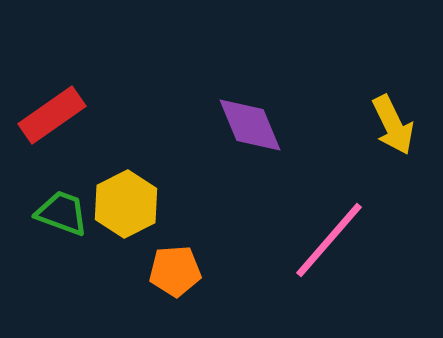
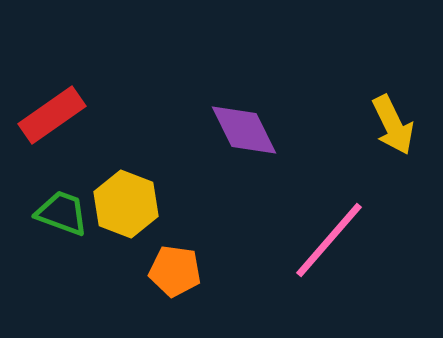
purple diamond: moved 6 px left, 5 px down; rotated 4 degrees counterclockwise
yellow hexagon: rotated 12 degrees counterclockwise
orange pentagon: rotated 12 degrees clockwise
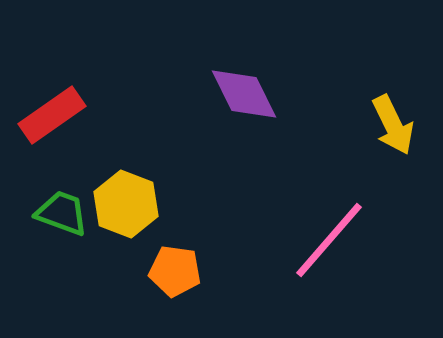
purple diamond: moved 36 px up
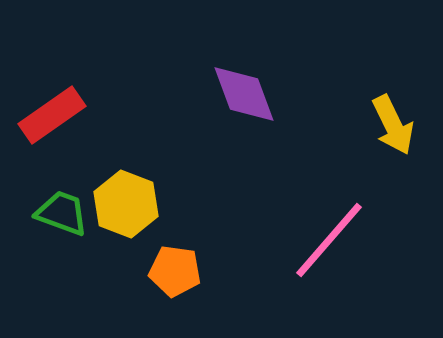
purple diamond: rotated 6 degrees clockwise
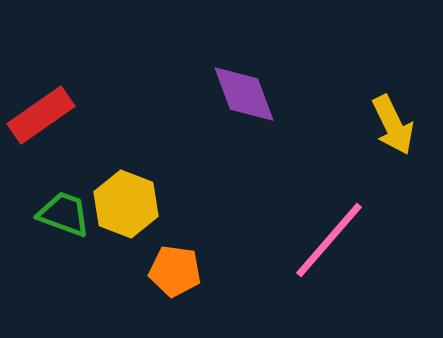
red rectangle: moved 11 px left
green trapezoid: moved 2 px right, 1 px down
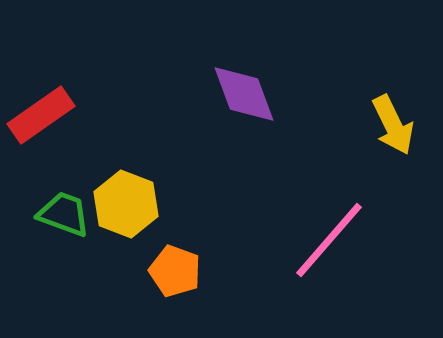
orange pentagon: rotated 12 degrees clockwise
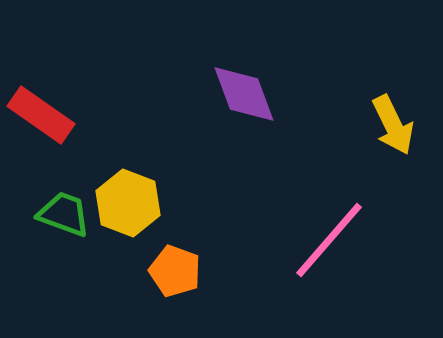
red rectangle: rotated 70 degrees clockwise
yellow hexagon: moved 2 px right, 1 px up
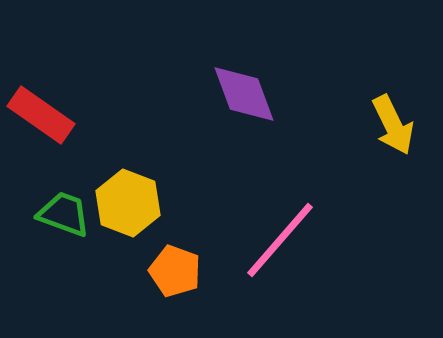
pink line: moved 49 px left
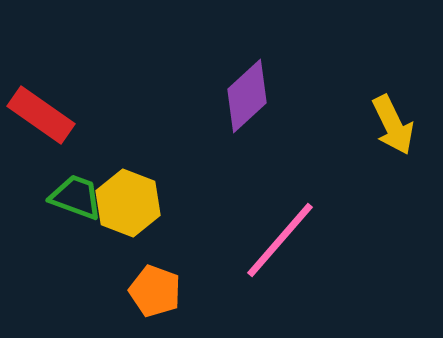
purple diamond: moved 3 px right, 2 px down; rotated 68 degrees clockwise
green trapezoid: moved 12 px right, 17 px up
orange pentagon: moved 20 px left, 20 px down
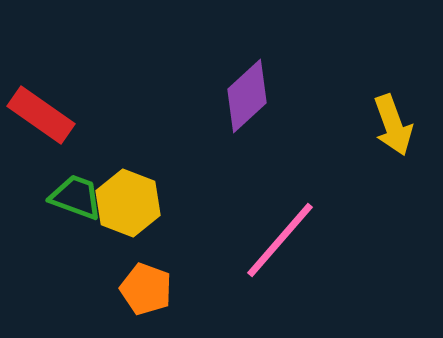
yellow arrow: rotated 6 degrees clockwise
orange pentagon: moved 9 px left, 2 px up
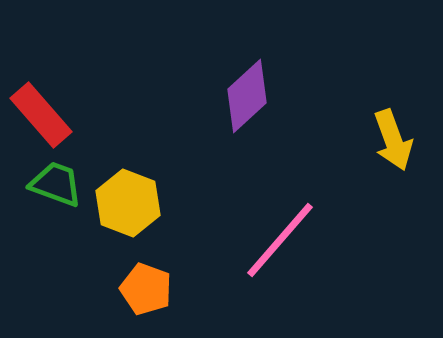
red rectangle: rotated 14 degrees clockwise
yellow arrow: moved 15 px down
green trapezoid: moved 20 px left, 13 px up
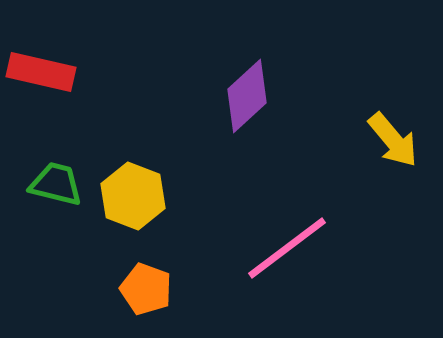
red rectangle: moved 43 px up; rotated 36 degrees counterclockwise
yellow arrow: rotated 20 degrees counterclockwise
green trapezoid: rotated 6 degrees counterclockwise
yellow hexagon: moved 5 px right, 7 px up
pink line: moved 7 px right, 8 px down; rotated 12 degrees clockwise
